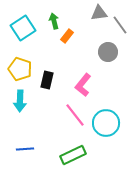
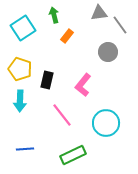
green arrow: moved 6 px up
pink line: moved 13 px left
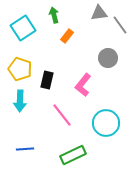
gray circle: moved 6 px down
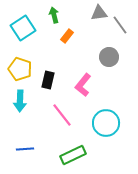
gray circle: moved 1 px right, 1 px up
black rectangle: moved 1 px right
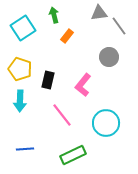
gray line: moved 1 px left, 1 px down
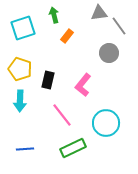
cyan square: rotated 15 degrees clockwise
gray circle: moved 4 px up
green rectangle: moved 7 px up
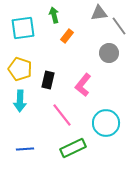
cyan square: rotated 10 degrees clockwise
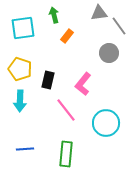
pink L-shape: moved 1 px up
pink line: moved 4 px right, 5 px up
green rectangle: moved 7 px left, 6 px down; rotated 60 degrees counterclockwise
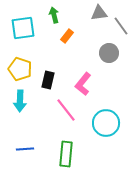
gray line: moved 2 px right
